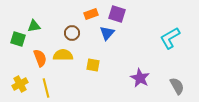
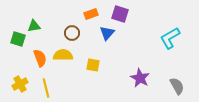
purple square: moved 3 px right
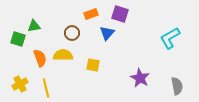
gray semicircle: rotated 18 degrees clockwise
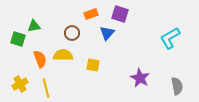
orange semicircle: moved 1 px down
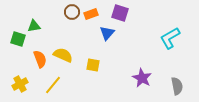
purple square: moved 1 px up
brown circle: moved 21 px up
yellow semicircle: rotated 24 degrees clockwise
purple star: moved 2 px right
yellow line: moved 7 px right, 3 px up; rotated 54 degrees clockwise
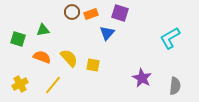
green triangle: moved 9 px right, 4 px down
yellow semicircle: moved 6 px right, 3 px down; rotated 24 degrees clockwise
orange semicircle: moved 2 px right, 2 px up; rotated 48 degrees counterclockwise
gray semicircle: moved 2 px left; rotated 18 degrees clockwise
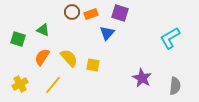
green triangle: rotated 32 degrees clockwise
orange semicircle: rotated 78 degrees counterclockwise
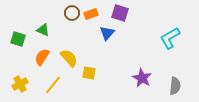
brown circle: moved 1 px down
yellow square: moved 4 px left, 8 px down
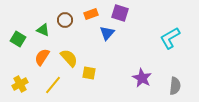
brown circle: moved 7 px left, 7 px down
green square: rotated 14 degrees clockwise
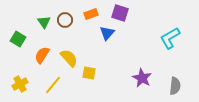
green triangle: moved 1 px right, 8 px up; rotated 32 degrees clockwise
orange semicircle: moved 2 px up
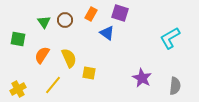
orange rectangle: rotated 40 degrees counterclockwise
blue triangle: rotated 35 degrees counterclockwise
green square: rotated 21 degrees counterclockwise
yellow semicircle: rotated 18 degrees clockwise
yellow cross: moved 2 px left, 5 px down
